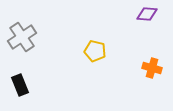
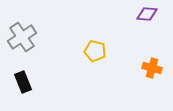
black rectangle: moved 3 px right, 3 px up
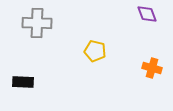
purple diamond: rotated 65 degrees clockwise
gray cross: moved 15 px right, 14 px up; rotated 36 degrees clockwise
black rectangle: rotated 65 degrees counterclockwise
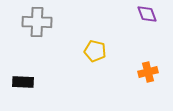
gray cross: moved 1 px up
orange cross: moved 4 px left, 4 px down; rotated 30 degrees counterclockwise
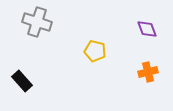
purple diamond: moved 15 px down
gray cross: rotated 16 degrees clockwise
black rectangle: moved 1 px left, 1 px up; rotated 45 degrees clockwise
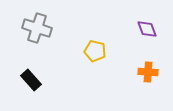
gray cross: moved 6 px down
orange cross: rotated 18 degrees clockwise
black rectangle: moved 9 px right, 1 px up
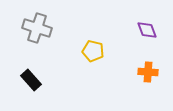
purple diamond: moved 1 px down
yellow pentagon: moved 2 px left
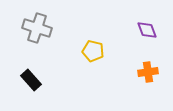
orange cross: rotated 12 degrees counterclockwise
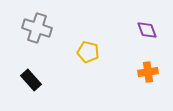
yellow pentagon: moved 5 px left, 1 px down
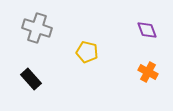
yellow pentagon: moved 1 px left
orange cross: rotated 36 degrees clockwise
black rectangle: moved 1 px up
